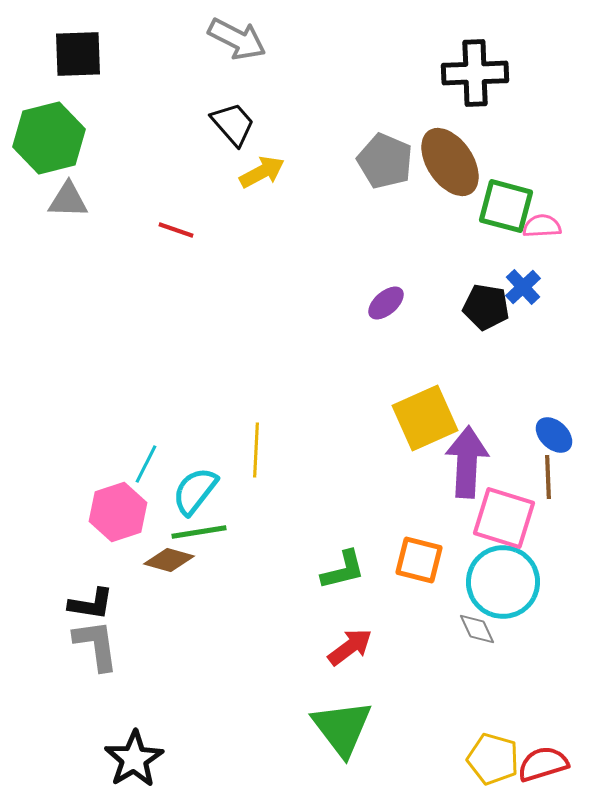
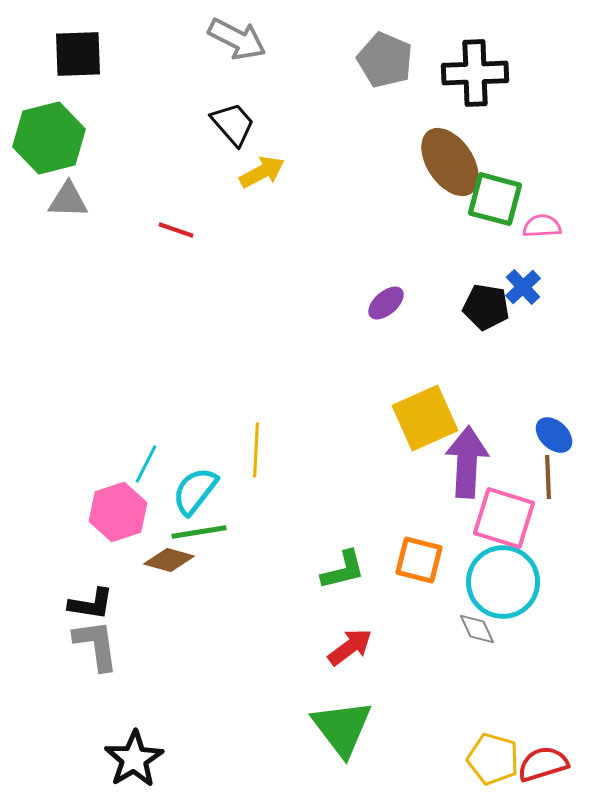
gray pentagon: moved 101 px up
green square: moved 11 px left, 7 px up
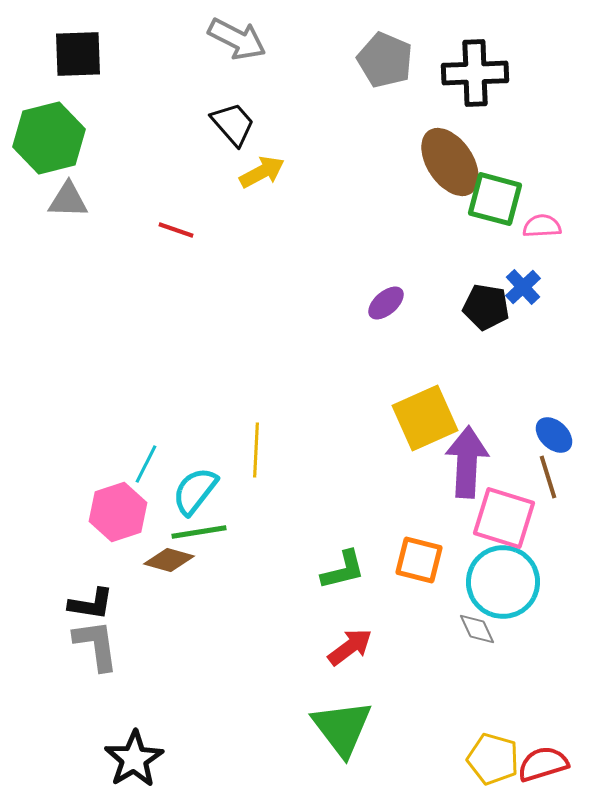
brown line: rotated 15 degrees counterclockwise
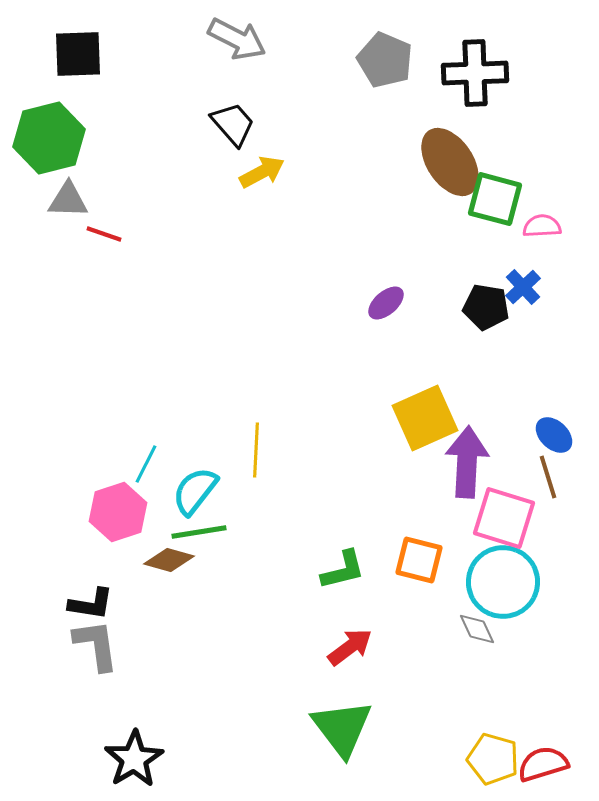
red line: moved 72 px left, 4 px down
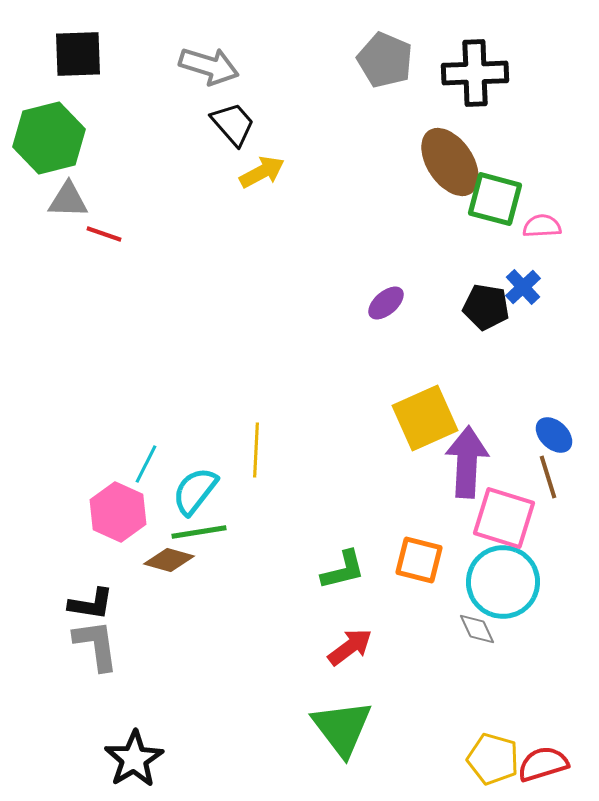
gray arrow: moved 28 px left, 27 px down; rotated 10 degrees counterclockwise
pink hexagon: rotated 18 degrees counterclockwise
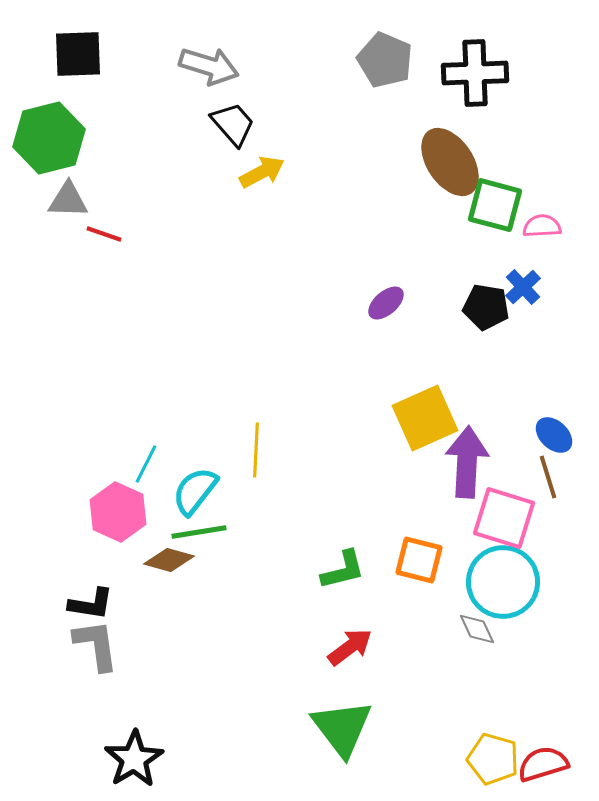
green square: moved 6 px down
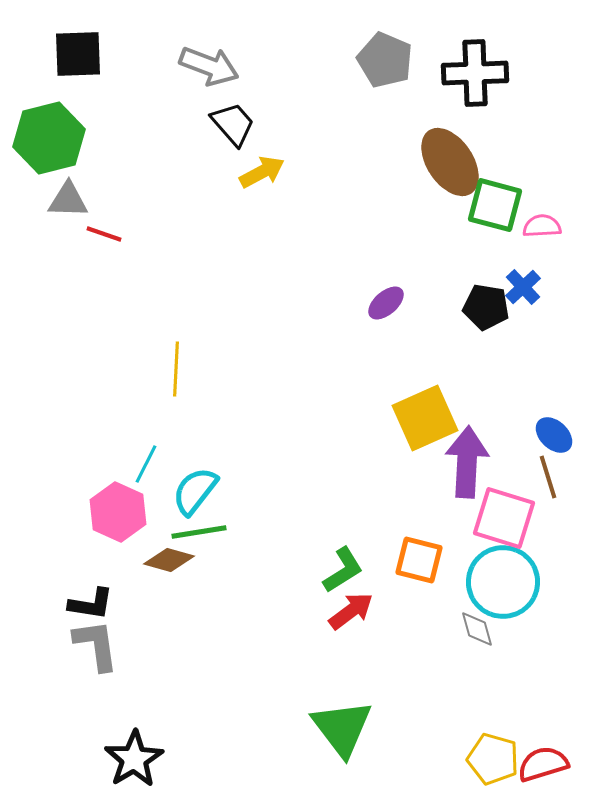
gray arrow: rotated 4 degrees clockwise
yellow line: moved 80 px left, 81 px up
green L-shape: rotated 18 degrees counterclockwise
gray diamond: rotated 9 degrees clockwise
red arrow: moved 1 px right, 36 px up
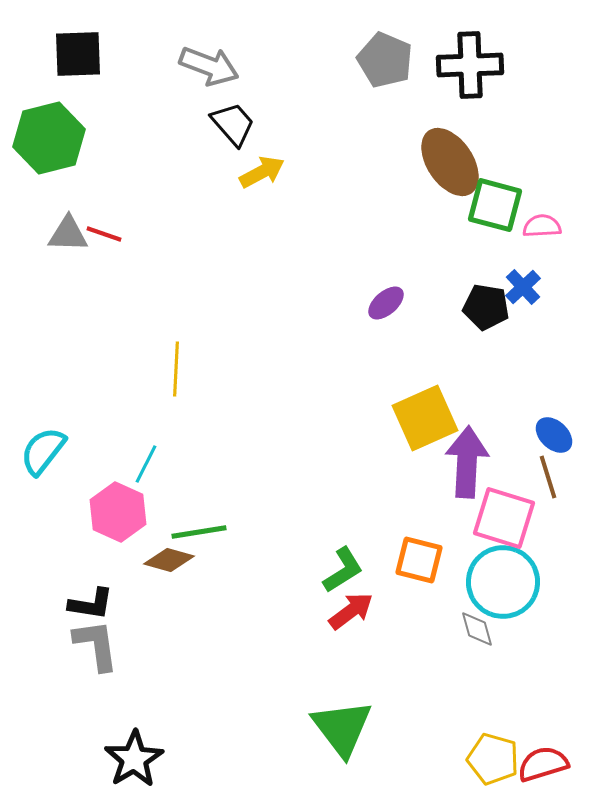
black cross: moved 5 px left, 8 px up
gray triangle: moved 34 px down
cyan semicircle: moved 152 px left, 40 px up
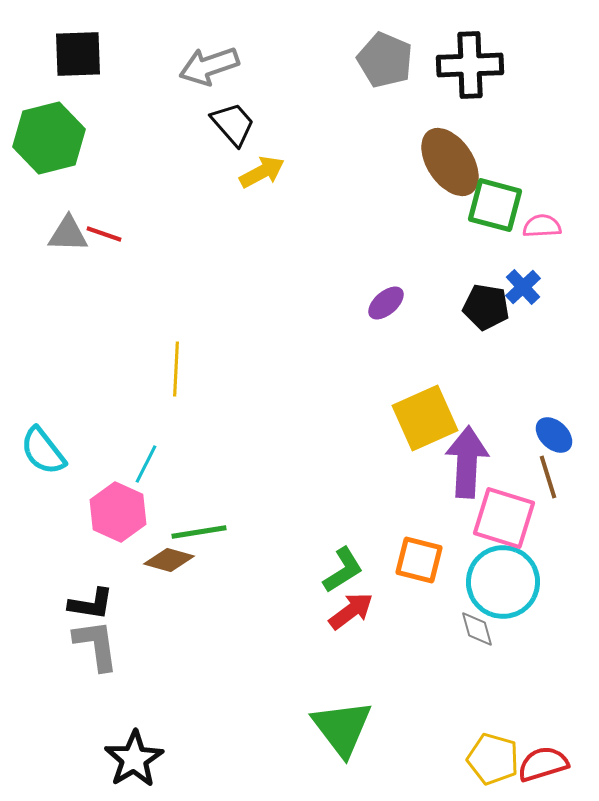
gray arrow: rotated 140 degrees clockwise
cyan semicircle: rotated 76 degrees counterclockwise
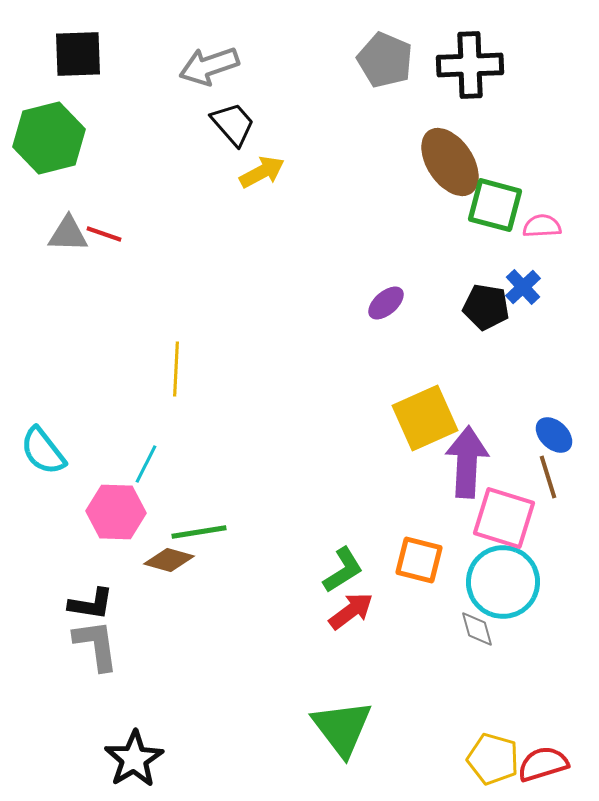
pink hexagon: moved 2 px left; rotated 22 degrees counterclockwise
